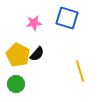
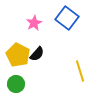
blue square: rotated 20 degrees clockwise
pink star: rotated 21 degrees counterclockwise
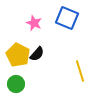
blue square: rotated 15 degrees counterclockwise
pink star: rotated 21 degrees counterclockwise
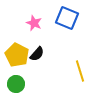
yellow pentagon: moved 1 px left
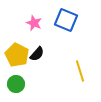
blue square: moved 1 px left, 2 px down
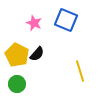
green circle: moved 1 px right
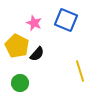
yellow pentagon: moved 9 px up
green circle: moved 3 px right, 1 px up
